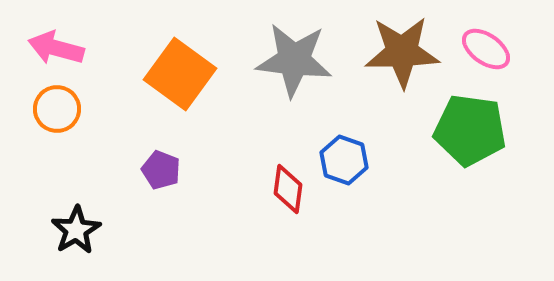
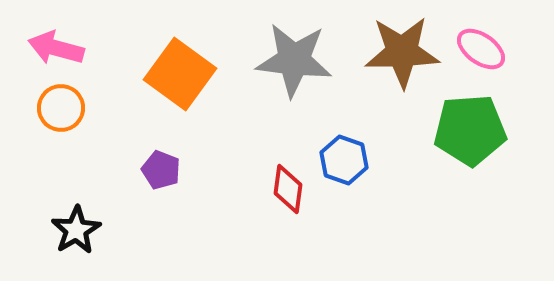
pink ellipse: moved 5 px left
orange circle: moved 4 px right, 1 px up
green pentagon: rotated 12 degrees counterclockwise
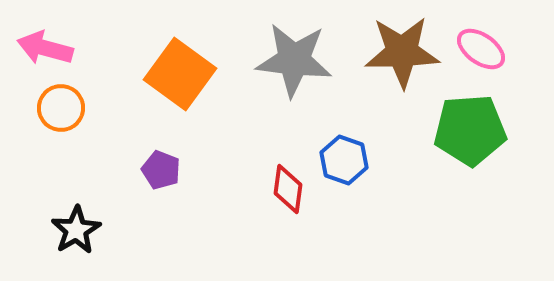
pink arrow: moved 11 px left
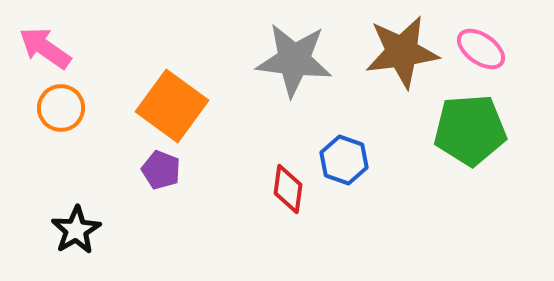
pink arrow: rotated 20 degrees clockwise
brown star: rotated 6 degrees counterclockwise
orange square: moved 8 px left, 32 px down
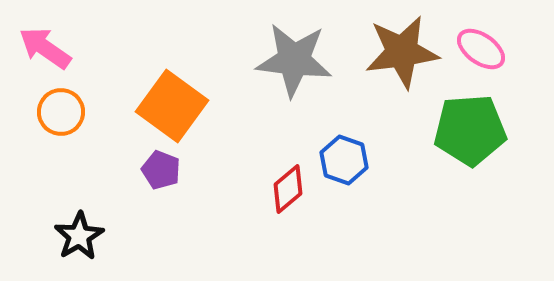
orange circle: moved 4 px down
red diamond: rotated 42 degrees clockwise
black star: moved 3 px right, 6 px down
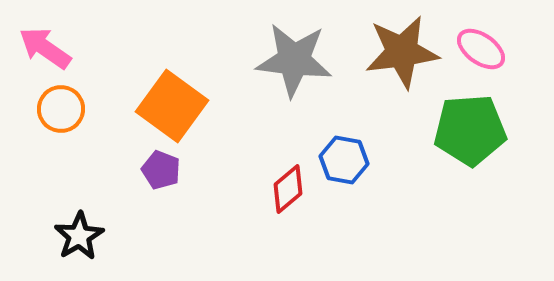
orange circle: moved 3 px up
blue hexagon: rotated 9 degrees counterclockwise
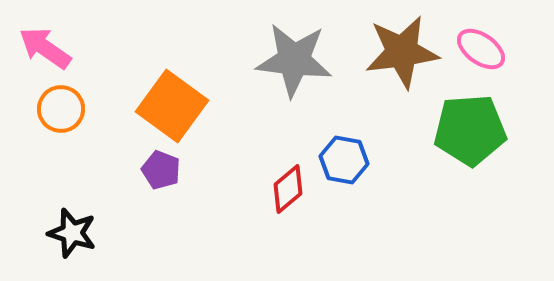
black star: moved 7 px left, 3 px up; rotated 24 degrees counterclockwise
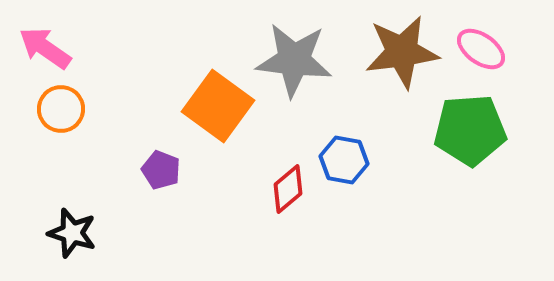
orange square: moved 46 px right
